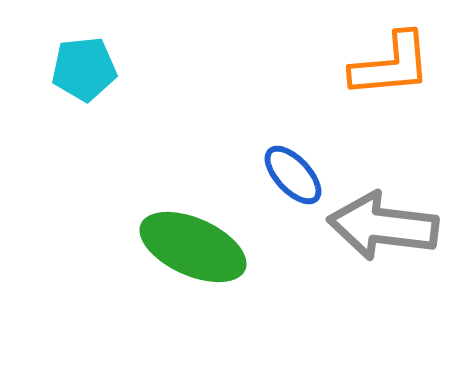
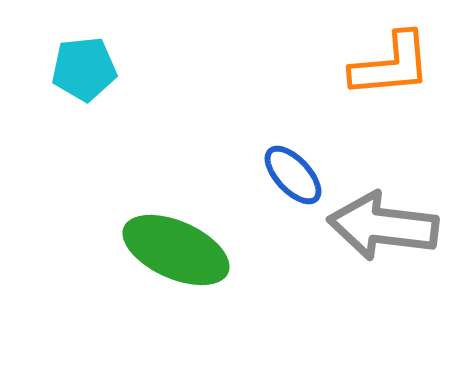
green ellipse: moved 17 px left, 3 px down
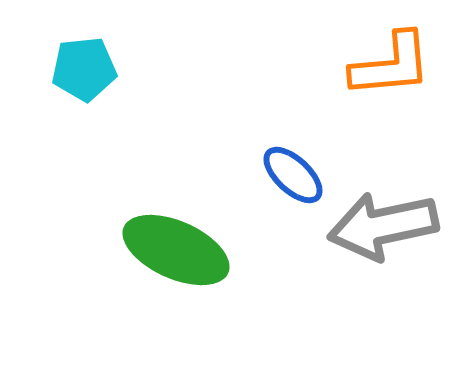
blue ellipse: rotated 4 degrees counterclockwise
gray arrow: rotated 19 degrees counterclockwise
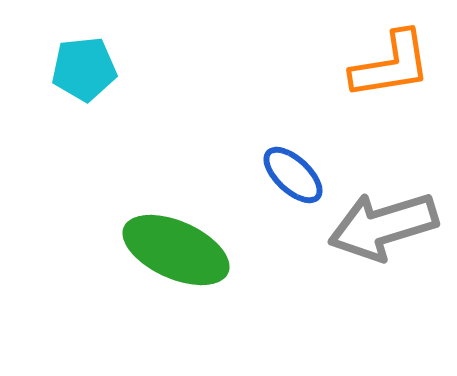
orange L-shape: rotated 4 degrees counterclockwise
gray arrow: rotated 5 degrees counterclockwise
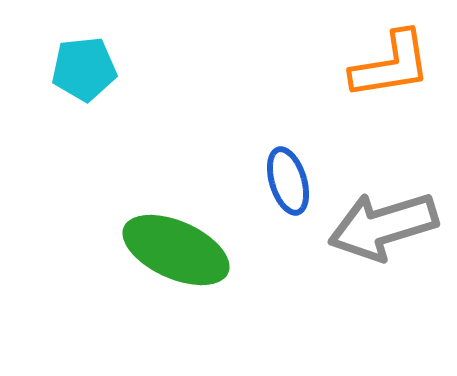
blue ellipse: moved 5 px left, 6 px down; rotated 30 degrees clockwise
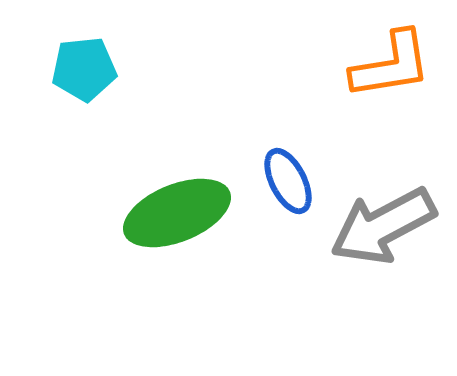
blue ellipse: rotated 10 degrees counterclockwise
gray arrow: rotated 11 degrees counterclockwise
green ellipse: moved 1 px right, 37 px up; rotated 46 degrees counterclockwise
